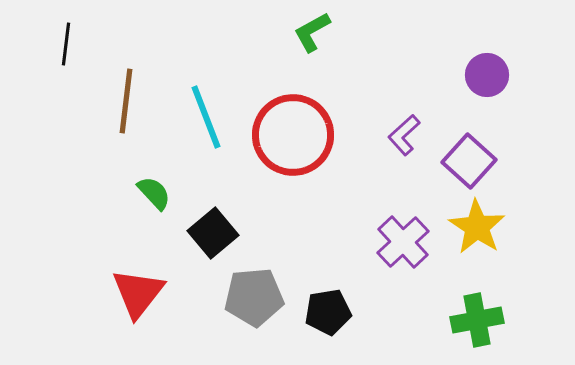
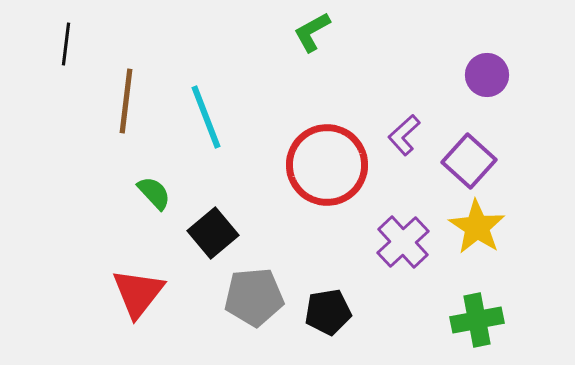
red circle: moved 34 px right, 30 px down
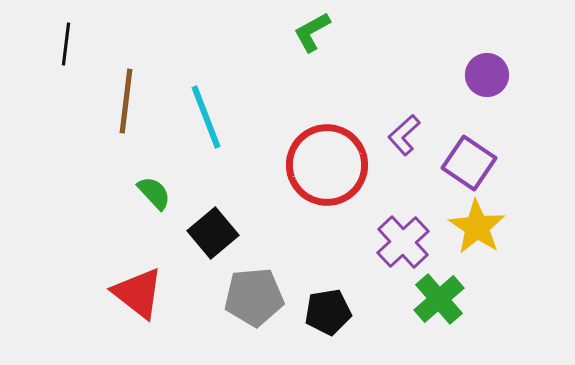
purple square: moved 2 px down; rotated 8 degrees counterclockwise
red triangle: rotated 30 degrees counterclockwise
green cross: moved 38 px left, 21 px up; rotated 30 degrees counterclockwise
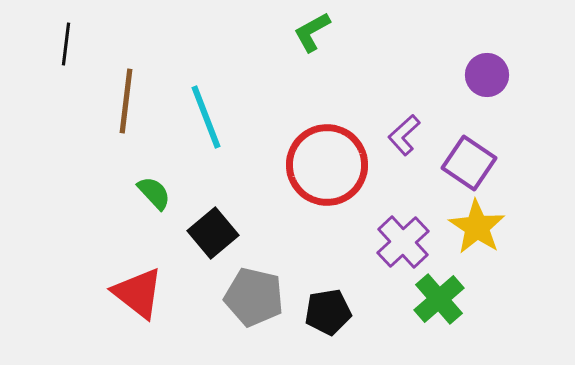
gray pentagon: rotated 18 degrees clockwise
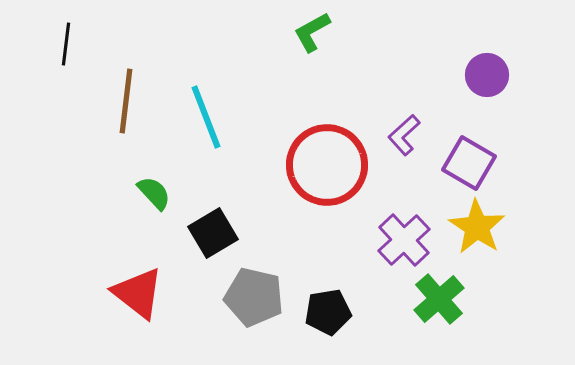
purple square: rotated 4 degrees counterclockwise
black square: rotated 9 degrees clockwise
purple cross: moved 1 px right, 2 px up
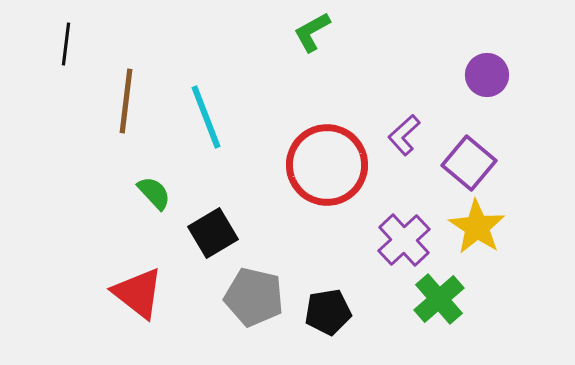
purple square: rotated 10 degrees clockwise
